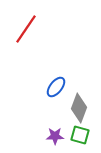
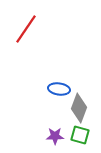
blue ellipse: moved 3 px right, 2 px down; rotated 60 degrees clockwise
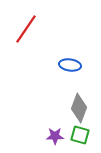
blue ellipse: moved 11 px right, 24 px up
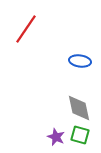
blue ellipse: moved 10 px right, 4 px up
gray diamond: rotated 32 degrees counterclockwise
purple star: moved 1 px right, 1 px down; rotated 24 degrees clockwise
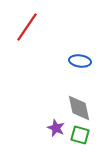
red line: moved 1 px right, 2 px up
purple star: moved 9 px up
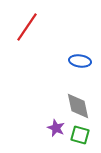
gray diamond: moved 1 px left, 2 px up
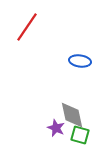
gray diamond: moved 6 px left, 9 px down
